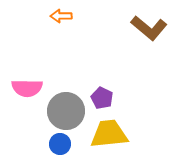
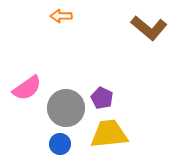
pink semicircle: rotated 36 degrees counterclockwise
gray circle: moved 3 px up
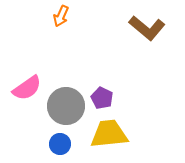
orange arrow: rotated 65 degrees counterclockwise
brown L-shape: moved 2 px left
gray circle: moved 2 px up
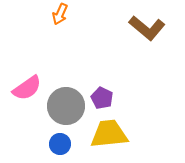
orange arrow: moved 1 px left, 2 px up
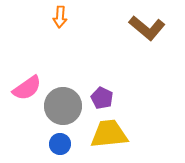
orange arrow: moved 3 px down; rotated 20 degrees counterclockwise
gray circle: moved 3 px left
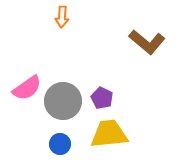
orange arrow: moved 2 px right
brown L-shape: moved 14 px down
gray circle: moved 5 px up
